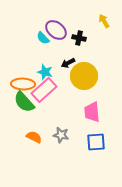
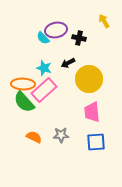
purple ellipse: rotated 50 degrees counterclockwise
cyan star: moved 1 px left, 4 px up
yellow circle: moved 5 px right, 3 px down
gray star: rotated 14 degrees counterclockwise
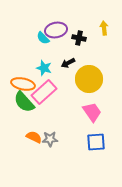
yellow arrow: moved 7 px down; rotated 24 degrees clockwise
orange ellipse: rotated 10 degrees clockwise
pink rectangle: moved 2 px down
pink trapezoid: rotated 150 degrees clockwise
gray star: moved 11 px left, 4 px down
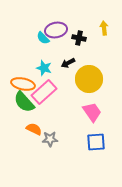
orange semicircle: moved 8 px up
